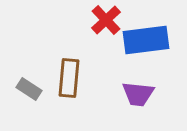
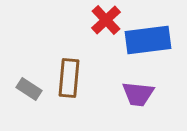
blue rectangle: moved 2 px right
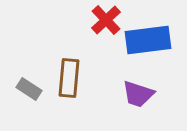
purple trapezoid: rotated 12 degrees clockwise
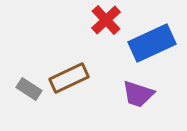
blue rectangle: moved 4 px right, 3 px down; rotated 18 degrees counterclockwise
brown rectangle: rotated 60 degrees clockwise
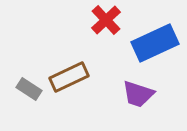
blue rectangle: moved 3 px right
brown rectangle: moved 1 px up
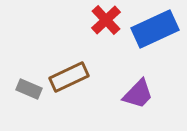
blue rectangle: moved 14 px up
gray rectangle: rotated 10 degrees counterclockwise
purple trapezoid: rotated 64 degrees counterclockwise
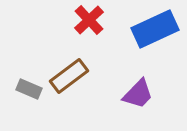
red cross: moved 17 px left
brown rectangle: moved 1 px up; rotated 12 degrees counterclockwise
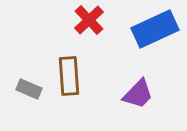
brown rectangle: rotated 57 degrees counterclockwise
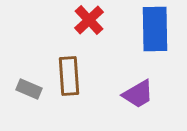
blue rectangle: rotated 66 degrees counterclockwise
purple trapezoid: rotated 16 degrees clockwise
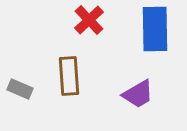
gray rectangle: moved 9 px left
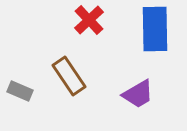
brown rectangle: rotated 30 degrees counterclockwise
gray rectangle: moved 2 px down
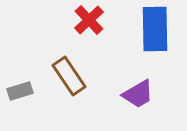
gray rectangle: rotated 40 degrees counterclockwise
